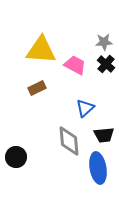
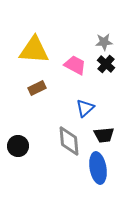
yellow triangle: moved 7 px left
black circle: moved 2 px right, 11 px up
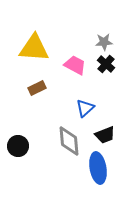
yellow triangle: moved 2 px up
black trapezoid: moved 1 px right; rotated 15 degrees counterclockwise
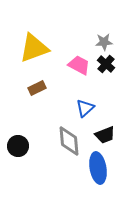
yellow triangle: rotated 24 degrees counterclockwise
pink trapezoid: moved 4 px right
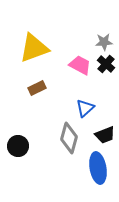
pink trapezoid: moved 1 px right
gray diamond: moved 3 px up; rotated 20 degrees clockwise
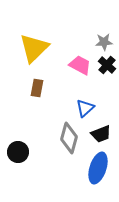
yellow triangle: rotated 24 degrees counterclockwise
black cross: moved 1 px right, 1 px down
brown rectangle: rotated 54 degrees counterclockwise
black trapezoid: moved 4 px left, 1 px up
black circle: moved 6 px down
blue ellipse: rotated 28 degrees clockwise
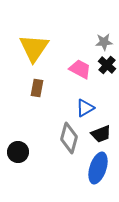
yellow triangle: rotated 12 degrees counterclockwise
pink trapezoid: moved 4 px down
blue triangle: rotated 12 degrees clockwise
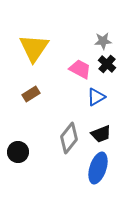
gray star: moved 1 px left, 1 px up
black cross: moved 1 px up
brown rectangle: moved 6 px left, 6 px down; rotated 48 degrees clockwise
blue triangle: moved 11 px right, 11 px up
gray diamond: rotated 24 degrees clockwise
